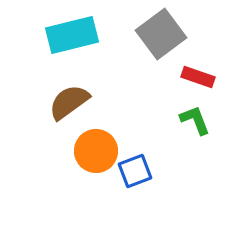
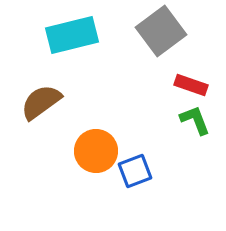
gray square: moved 3 px up
red rectangle: moved 7 px left, 8 px down
brown semicircle: moved 28 px left
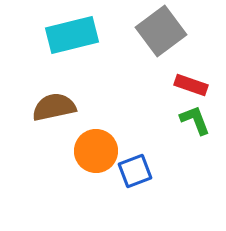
brown semicircle: moved 13 px right, 5 px down; rotated 24 degrees clockwise
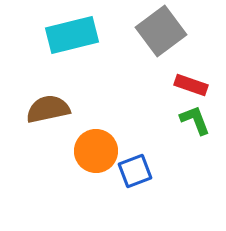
brown semicircle: moved 6 px left, 2 px down
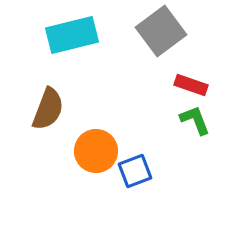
brown semicircle: rotated 123 degrees clockwise
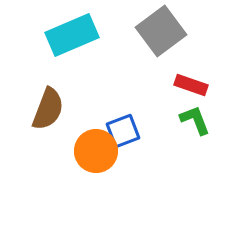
cyan rectangle: rotated 9 degrees counterclockwise
blue square: moved 12 px left, 40 px up
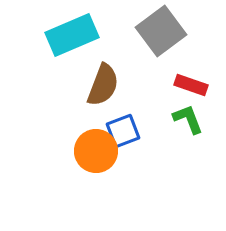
brown semicircle: moved 55 px right, 24 px up
green L-shape: moved 7 px left, 1 px up
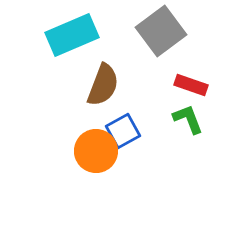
blue square: rotated 8 degrees counterclockwise
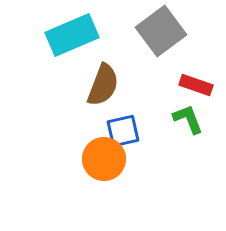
red rectangle: moved 5 px right
blue square: rotated 16 degrees clockwise
orange circle: moved 8 px right, 8 px down
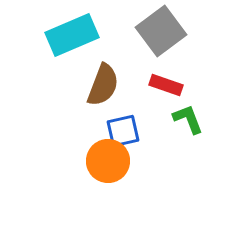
red rectangle: moved 30 px left
orange circle: moved 4 px right, 2 px down
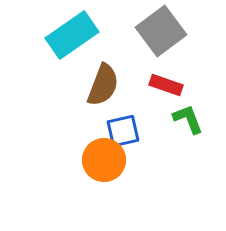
cyan rectangle: rotated 12 degrees counterclockwise
orange circle: moved 4 px left, 1 px up
